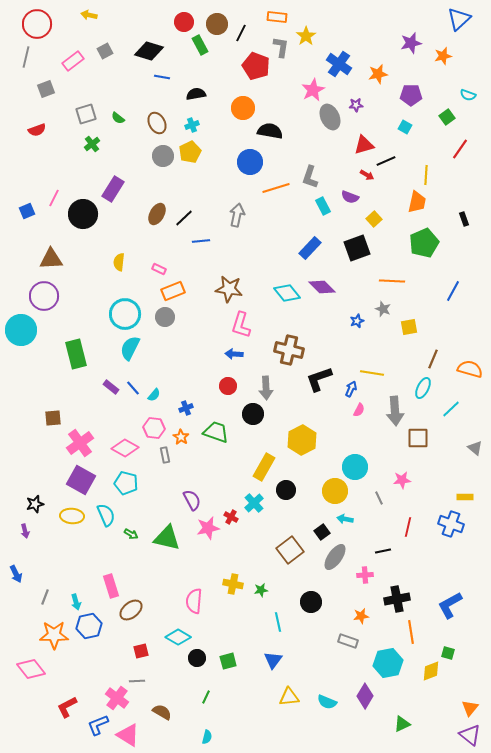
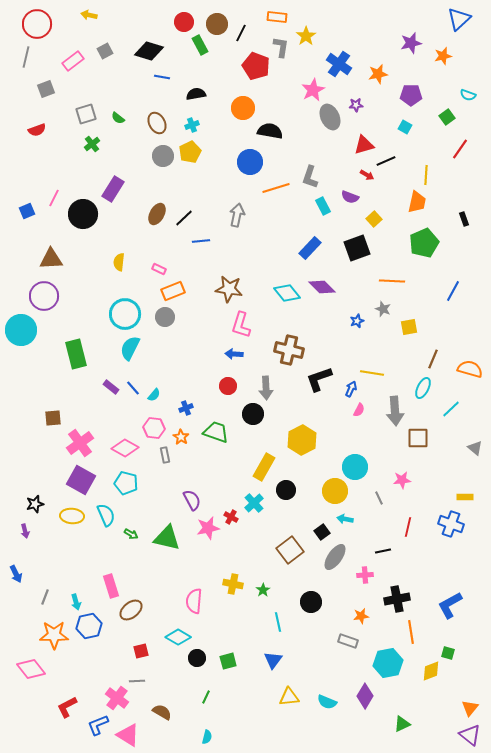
green star at (261, 590): moved 2 px right; rotated 24 degrees counterclockwise
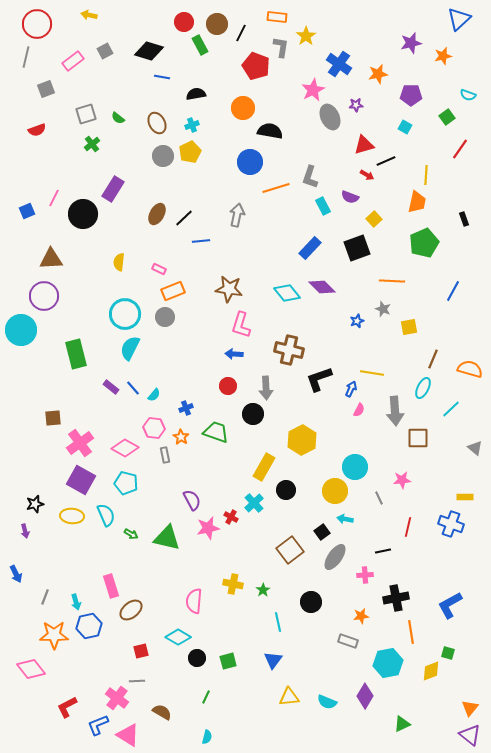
black cross at (397, 599): moved 1 px left, 1 px up
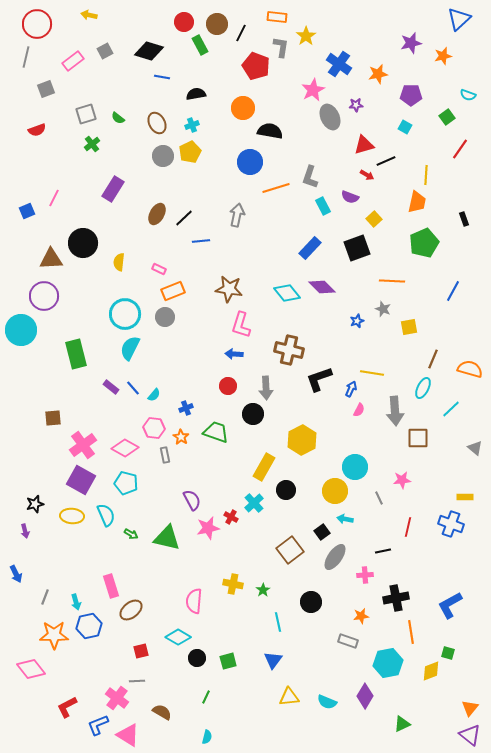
black circle at (83, 214): moved 29 px down
pink cross at (80, 443): moved 3 px right, 2 px down
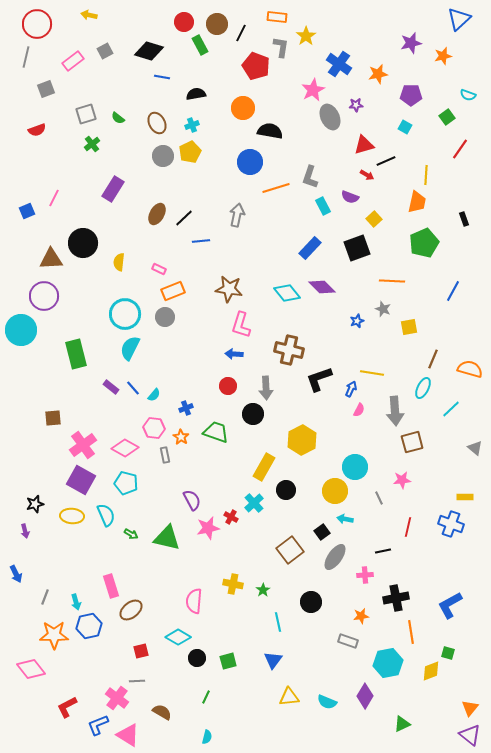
brown square at (418, 438): moved 6 px left, 4 px down; rotated 15 degrees counterclockwise
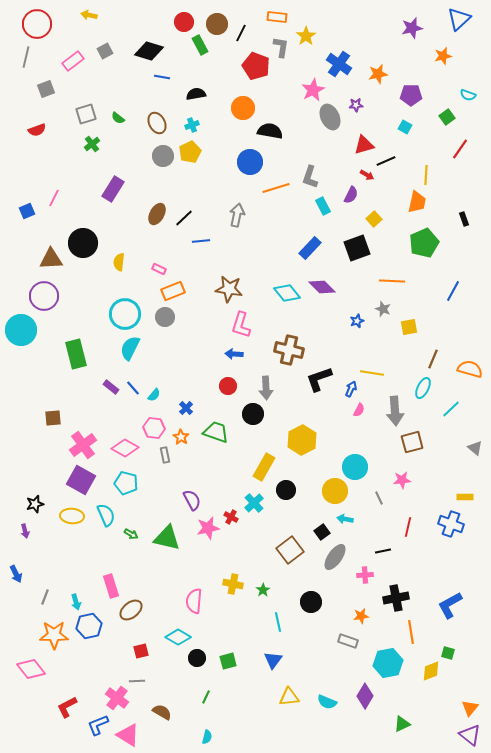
purple star at (411, 43): moved 1 px right, 15 px up
purple semicircle at (350, 197): moved 1 px right, 2 px up; rotated 84 degrees counterclockwise
blue cross at (186, 408): rotated 24 degrees counterclockwise
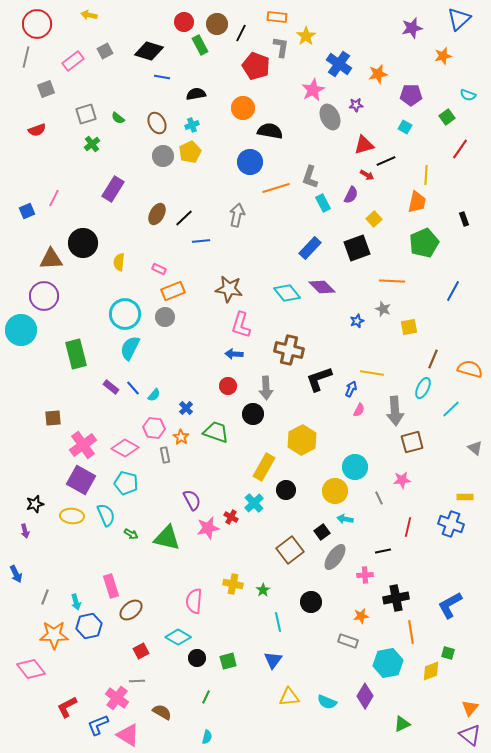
cyan rectangle at (323, 206): moved 3 px up
red square at (141, 651): rotated 14 degrees counterclockwise
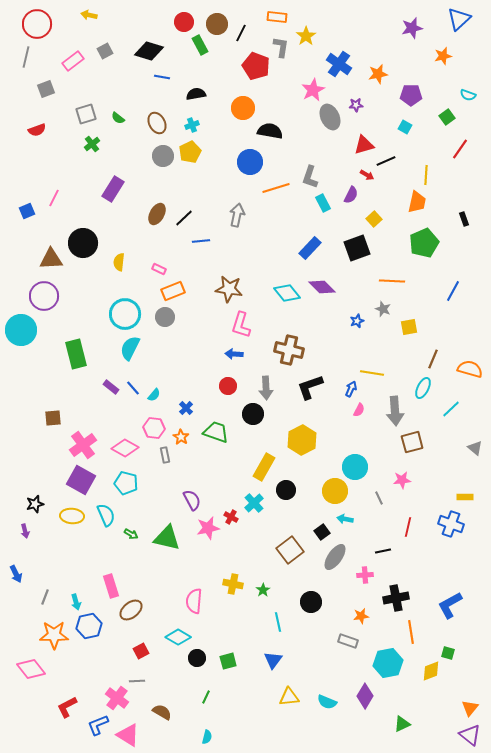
black L-shape at (319, 379): moved 9 px left, 8 px down
